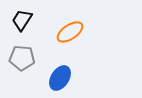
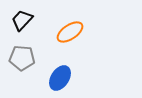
black trapezoid: rotated 10 degrees clockwise
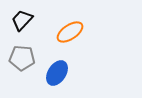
blue ellipse: moved 3 px left, 5 px up
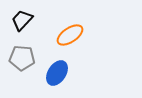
orange ellipse: moved 3 px down
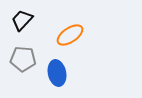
gray pentagon: moved 1 px right, 1 px down
blue ellipse: rotated 45 degrees counterclockwise
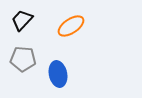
orange ellipse: moved 1 px right, 9 px up
blue ellipse: moved 1 px right, 1 px down
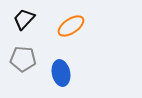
black trapezoid: moved 2 px right, 1 px up
blue ellipse: moved 3 px right, 1 px up
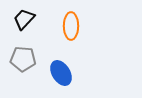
orange ellipse: rotated 56 degrees counterclockwise
blue ellipse: rotated 20 degrees counterclockwise
